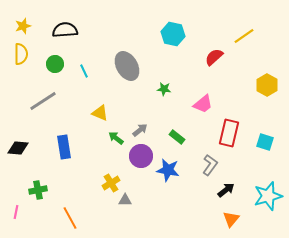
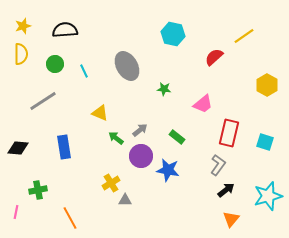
gray L-shape: moved 8 px right
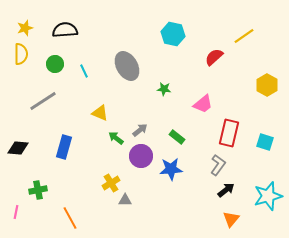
yellow star: moved 2 px right, 2 px down
blue rectangle: rotated 25 degrees clockwise
blue star: moved 3 px right, 1 px up; rotated 15 degrees counterclockwise
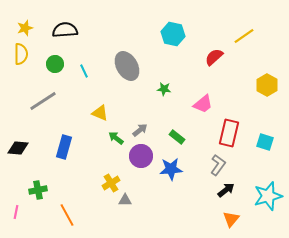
orange line: moved 3 px left, 3 px up
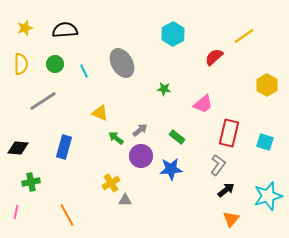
cyan hexagon: rotated 20 degrees clockwise
yellow semicircle: moved 10 px down
gray ellipse: moved 5 px left, 3 px up
green cross: moved 7 px left, 8 px up
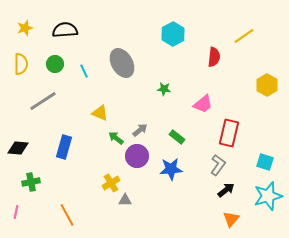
red semicircle: rotated 138 degrees clockwise
cyan square: moved 20 px down
purple circle: moved 4 px left
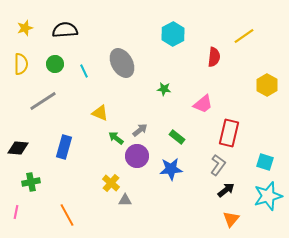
yellow cross: rotated 18 degrees counterclockwise
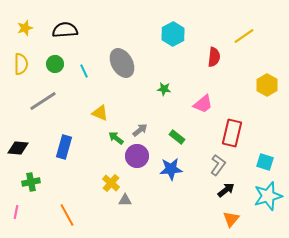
red rectangle: moved 3 px right
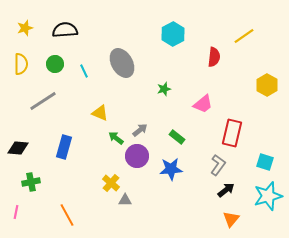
green star: rotated 24 degrees counterclockwise
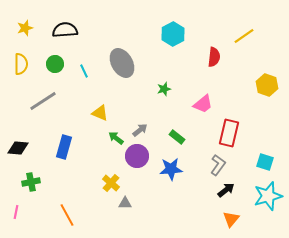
yellow hexagon: rotated 10 degrees counterclockwise
red rectangle: moved 3 px left
gray triangle: moved 3 px down
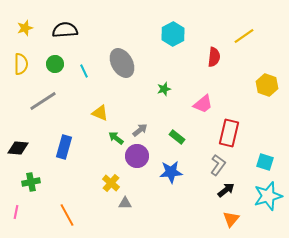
blue star: moved 3 px down
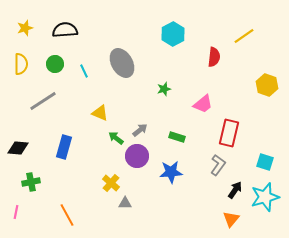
green rectangle: rotated 21 degrees counterclockwise
black arrow: moved 9 px right; rotated 18 degrees counterclockwise
cyan star: moved 3 px left, 1 px down
